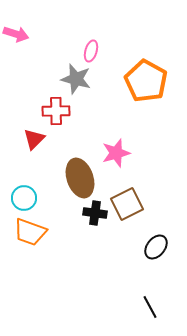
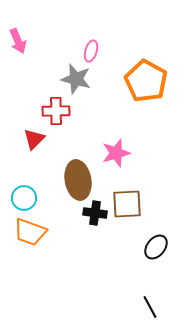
pink arrow: moved 2 px right, 7 px down; rotated 50 degrees clockwise
brown ellipse: moved 2 px left, 2 px down; rotated 9 degrees clockwise
brown square: rotated 24 degrees clockwise
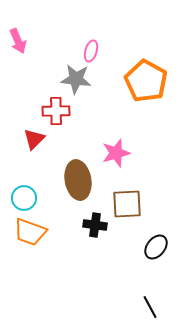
gray star: rotated 8 degrees counterclockwise
black cross: moved 12 px down
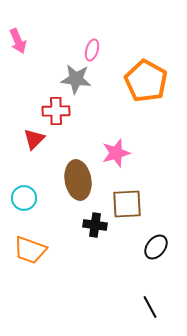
pink ellipse: moved 1 px right, 1 px up
orange trapezoid: moved 18 px down
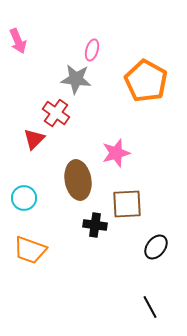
red cross: moved 2 px down; rotated 36 degrees clockwise
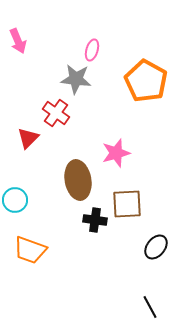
red triangle: moved 6 px left, 1 px up
cyan circle: moved 9 px left, 2 px down
black cross: moved 5 px up
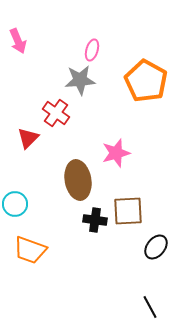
gray star: moved 4 px right, 1 px down; rotated 12 degrees counterclockwise
cyan circle: moved 4 px down
brown square: moved 1 px right, 7 px down
